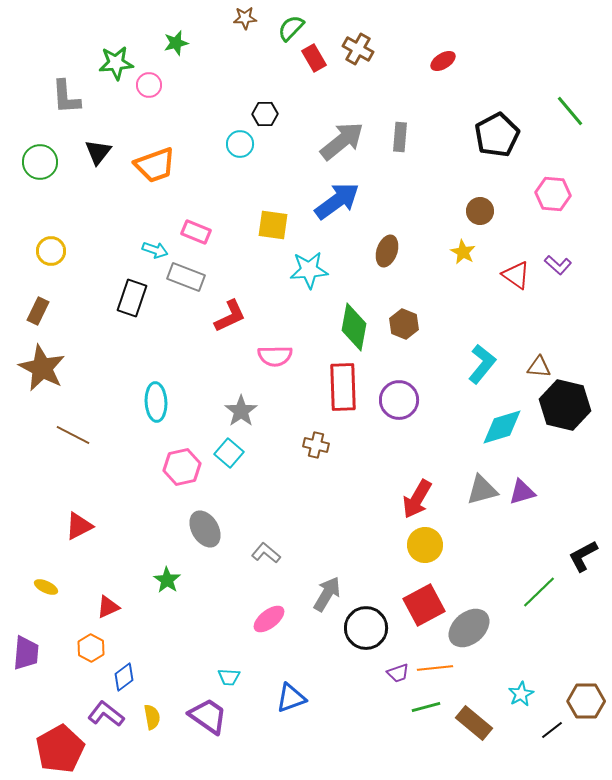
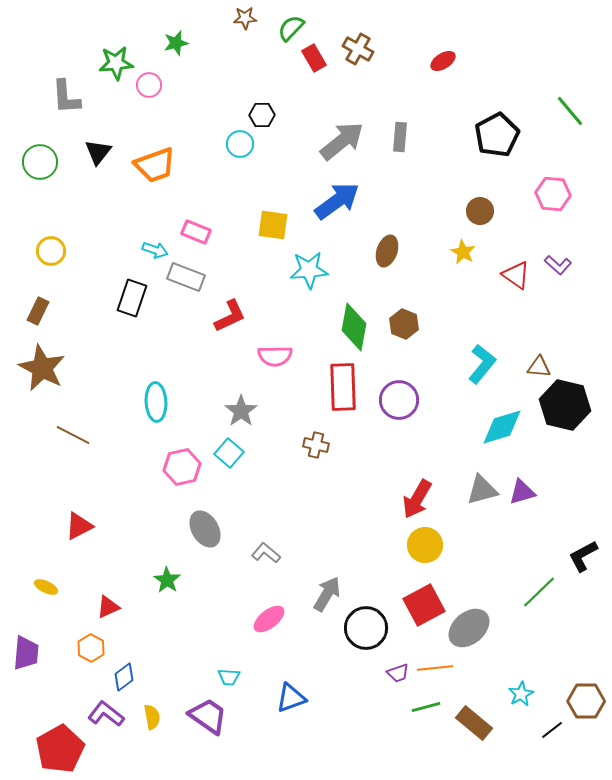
black hexagon at (265, 114): moved 3 px left, 1 px down
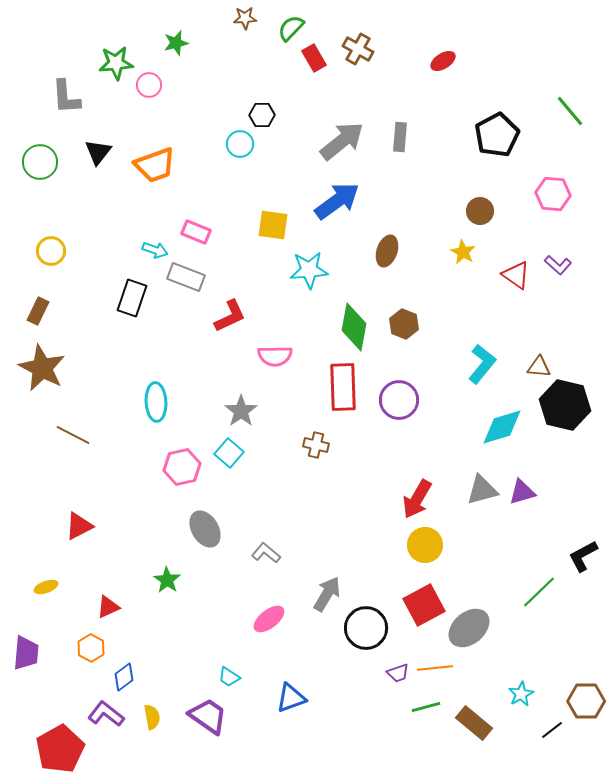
yellow ellipse at (46, 587): rotated 45 degrees counterclockwise
cyan trapezoid at (229, 677): rotated 30 degrees clockwise
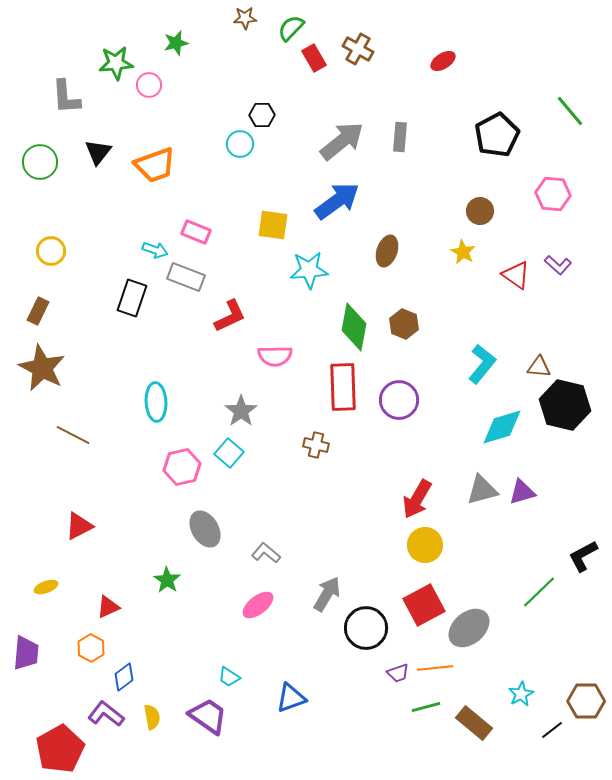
pink ellipse at (269, 619): moved 11 px left, 14 px up
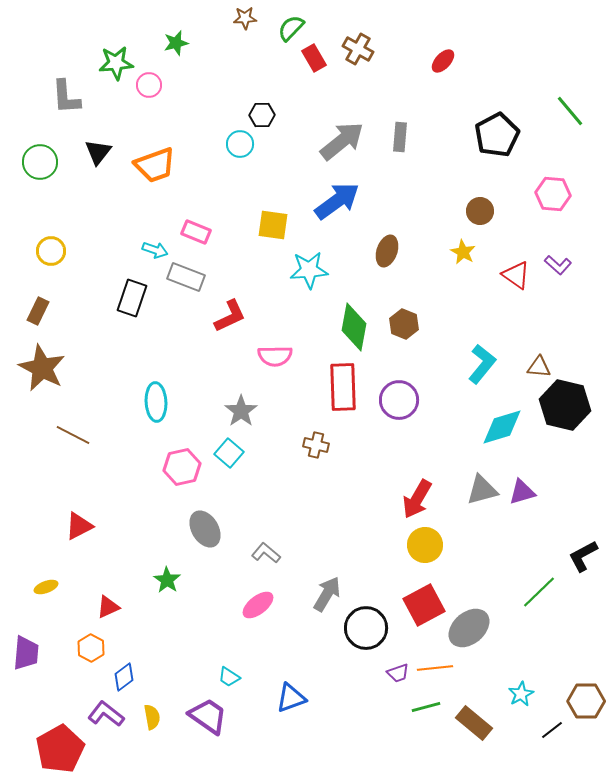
red ellipse at (443, 61): rotated 15 degrees counterclockwise
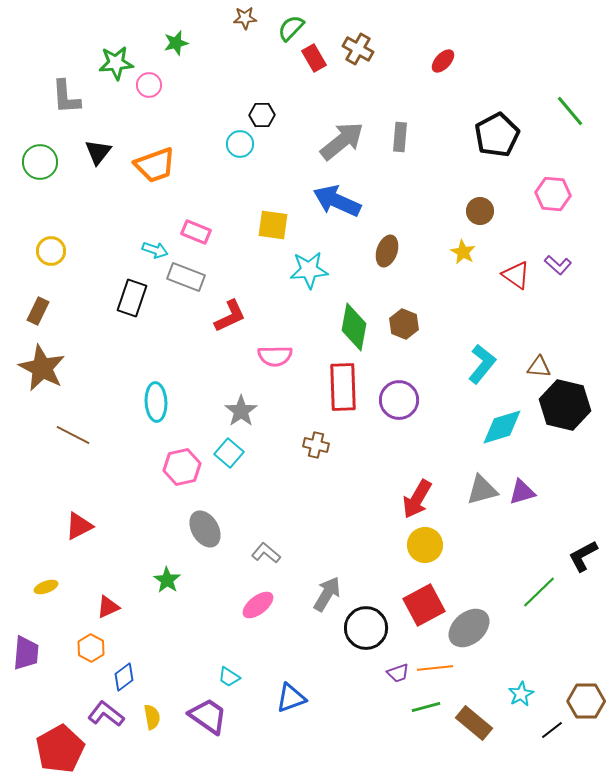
blue arrow at (337, 201): rotated 120 degrees counterclockwise
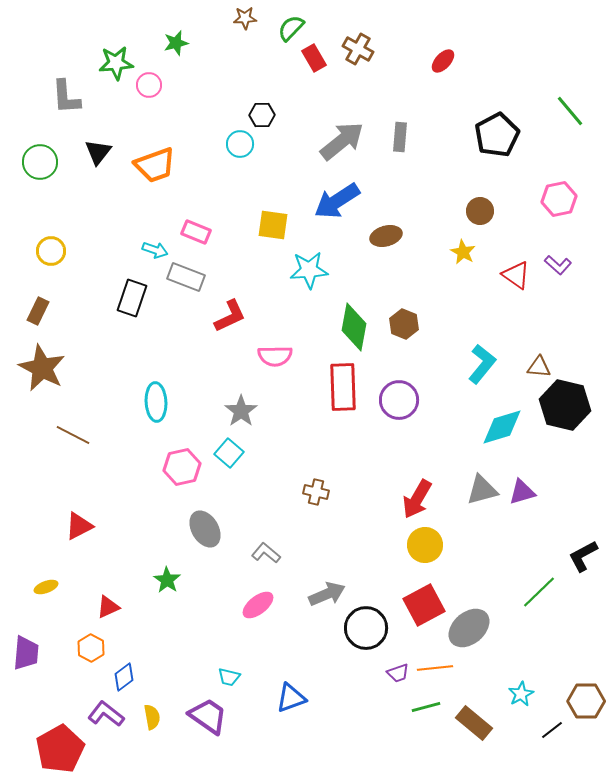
pink hexagon at (553, 194): moved 6 px right, 5 px down; rotated 16 degrees counterclockwise
blue arrow at (337, 201): rotated 57 degrees counterclockwise
brown ellipse at (387, 251): moved 1 px left, 15 px up; rotated 56 degrees clockwise
brown cross at (316, 445): moved 47 px down
gray arrow at (327, 594): rotated 36 degrees clockwise
cyan trapezoid at (229, 677): rotated 20 degrees counterclockwise
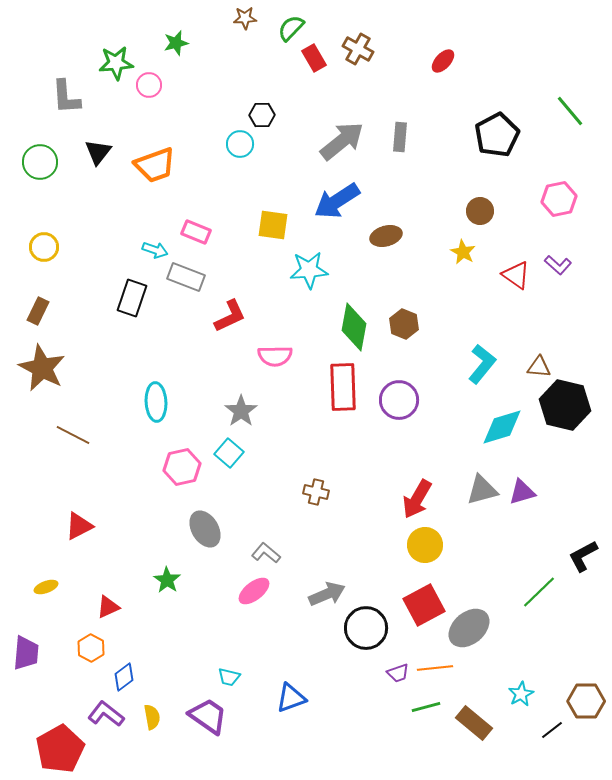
yellow circle at (51, 251): moved 7 px left, 4 px up
pink ellipse at (258, 605): moved 4 px left, 14 px up
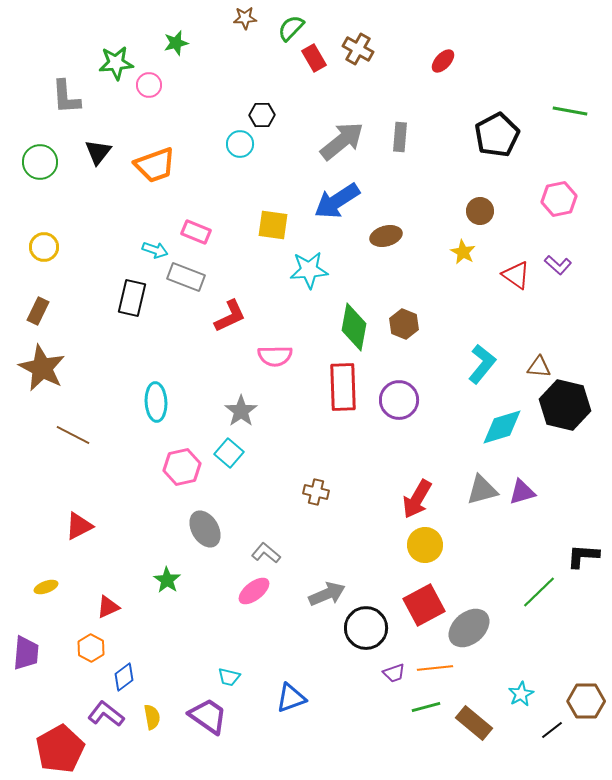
green line at (570, 111): rotated 40 degrees counterclockwise
black rectangle at (132, 298): rotated 6 degrees counterclockwise
black L-shape at (583, 556): rotated 32 degrees clockwise
purple trapezoid at (398, 673): moved 4 px left
